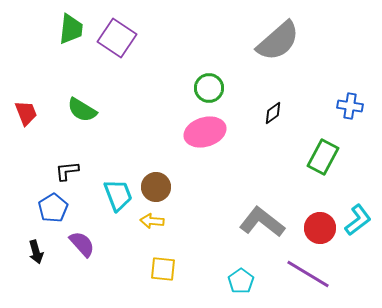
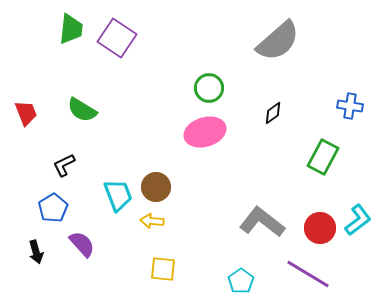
black L-shape: moved 3 px left, 6 px up; rotated 20 degrees counterclockwise
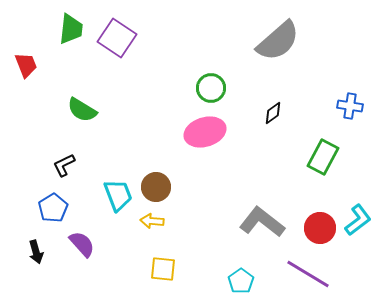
green circle: moved 2 px right
red trapezoid: moved 48 px up
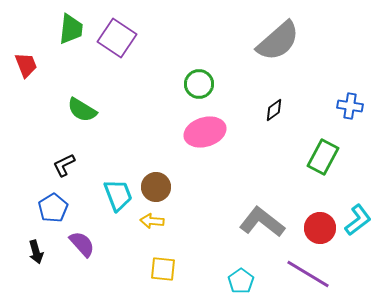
green circle: moved 12 px left, 4 px up
black diamond: moved 1 px right, 3 px up
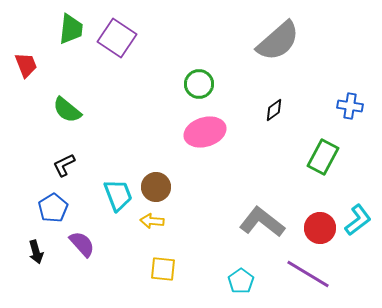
green semicircle: moved 15 px left; rotated 8 degrees clockwise
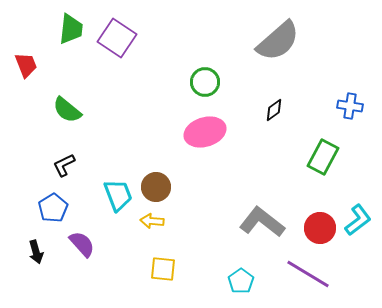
green circle: moved 6 px right, 2 px up
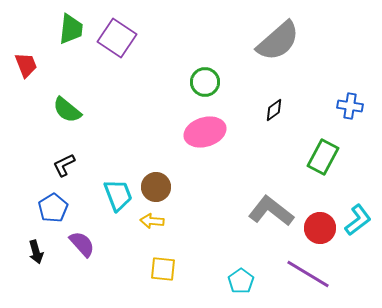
gray L-shape: moved 9 px right, 11 px up
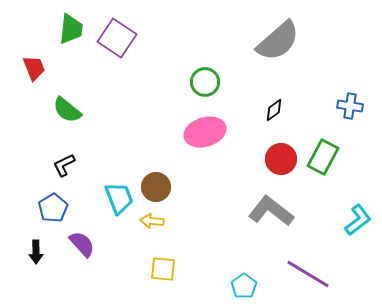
red trapezoid: moved 8 px right, 3 px down
cyan trapezoid: moved 1 px right, 3 px down
red circle: moved 39 px left, 69 px up
black arrow: rotated 15 degrees clockwise
cyan pentagon: moved 3 px right, 5 px down
